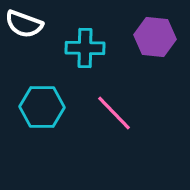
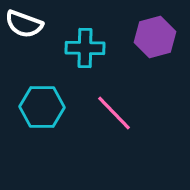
purple hexagon: rotated 21 degrees counterclockwise
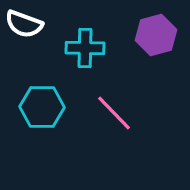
purple hexagon: moved 1 px right, 2 px up
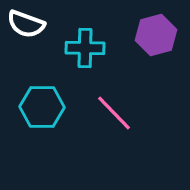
white semicircle: moved 2 px right
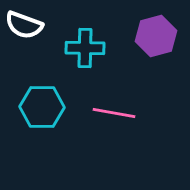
white semicircle: moved 2 px left, 1 px down
purple hexagon: moved 1 px down
pink line: rotated 36 degrees counterclockwise
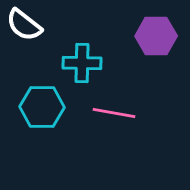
white semicircle: rotated 18 degrees clockwise
purple hexagon: rotated 15 degrees clockwise
cyan cross: moved 3 px left, 15 px down
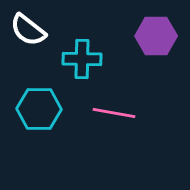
white semicircle: moved 4 px right, 5 px down
cyan cross: moved 4 px up
cyan hexagon: moved 3 px left, 2 px down
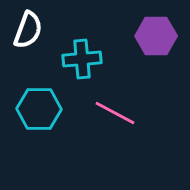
white semicircle: rotated 108 degrees counterclockwise
cyan cross: rotated 6 degrees counterclockwise
pink line: moved 1 px right; rotated 18 degrees clockwise
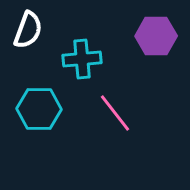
pink line: rotated 24 degrees clockwise
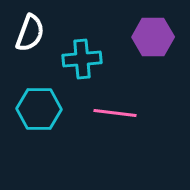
white semicircle: moved 2 px right, 3 px down
purple hexagon: moved 3 px left, 1 px down
pink line: rotated 45 degrees counterclockwise
